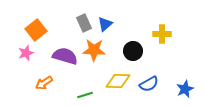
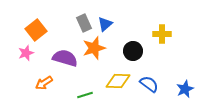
orange star: moved 2 px up; rotated 20 degrees counterclockwise
purple semicircle: moved 2 px down
blue semicircle: rotated 114 degrees counterclockwise
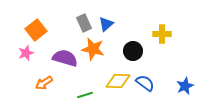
blue triangle: moved 1 px right
orange star: moved 1 px left, 1 px down; rotated 30 degrees clockwise
blue semicircle: moved 4 px left, 1 px up
blue star: moved 3 px up
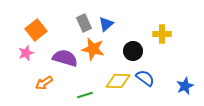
blue semicircle: moved 5 px up
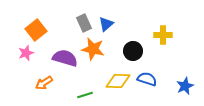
yellow cross: moved 1 px right, 1 px down
blue semicircle: moved 2 px right, 1 px down; rotated 18 degrees counterclockwise
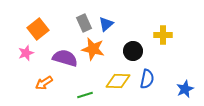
orange square: moved 2 px right, 1 px up
blue semicircle: rotated 84 degrees clockwise
blue star: moved 3 px down
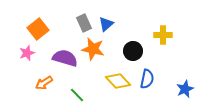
pink star: moved 1 px right
yellow diamond: rotated 45 degrees clockwise
green line: moved 8 px left; rotated 63 degrees clockwise
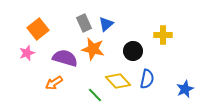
orange arrow: moved 10 px right
green line: moved 18 px right
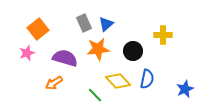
orange star: moved 5 px right; rotated 20 degrees counterclockwise
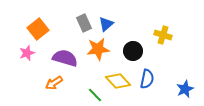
yellow cross: rotated 18 degrees clockwise
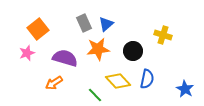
blue star: rotated 18 degrees counterclockwise
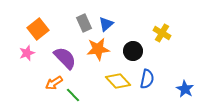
yellow cross: moved 1 px left, 2 px up; rotated 12 degrees clockwise
purple semicircle: rotated 30 degrees clockwise
green line: moved 22 px left
